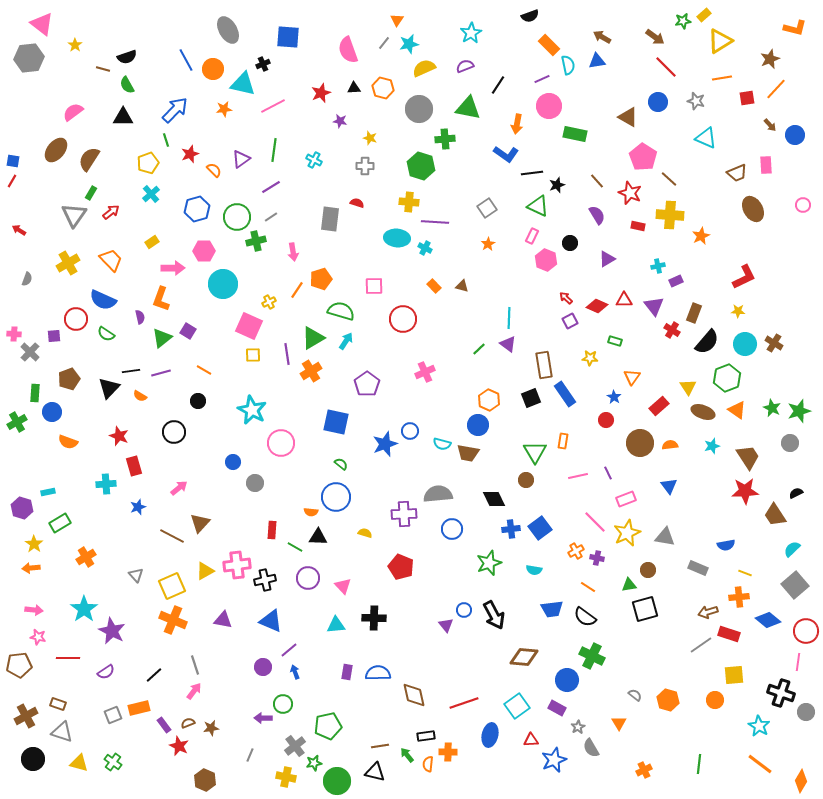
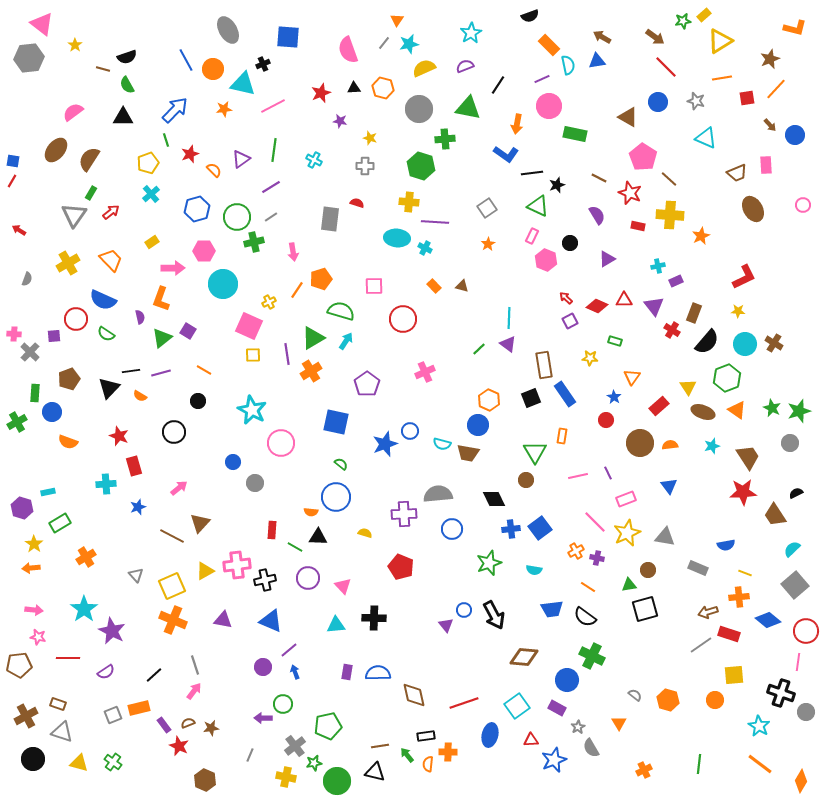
brown line at (597, 181): moved 2 px right, 3 px up; rotated 21 degrees counterclockwise
green cross at (256, 241): moved 2 px left, 1 px down
orange rectangle at (563, 441): moved 1 px left, 5 px up
red star at (745, 491): moved 2 px left, 1 px down
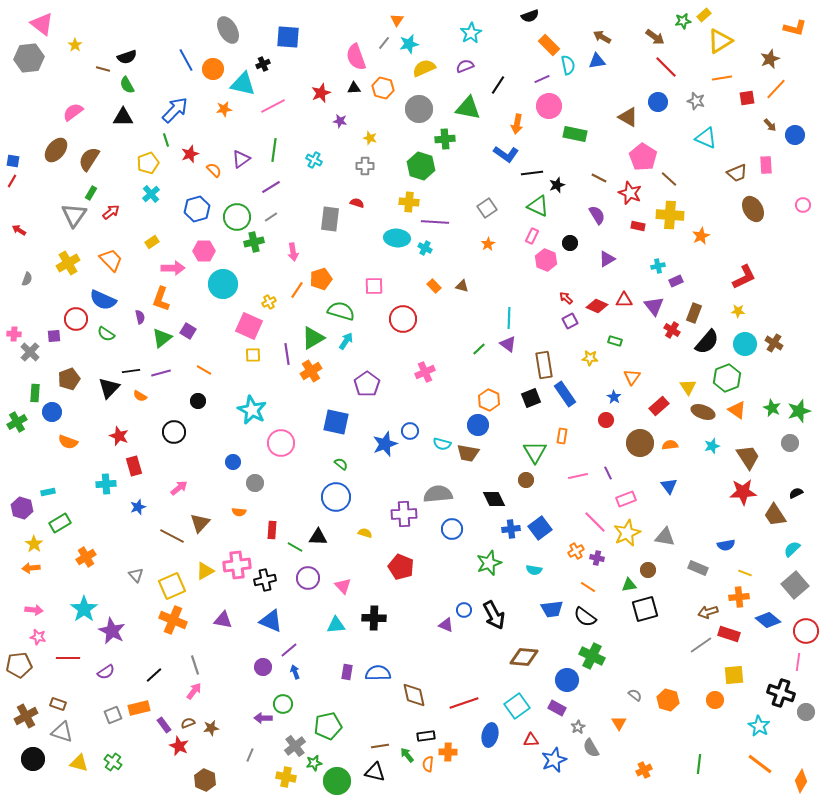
pink semicircle at (348, 50): moved 8 px right, 7 px down
orange semicircle at (311, 512): moved 72 px left
purple triangle at (446, 625): rotated 28 degrees counterclockwise
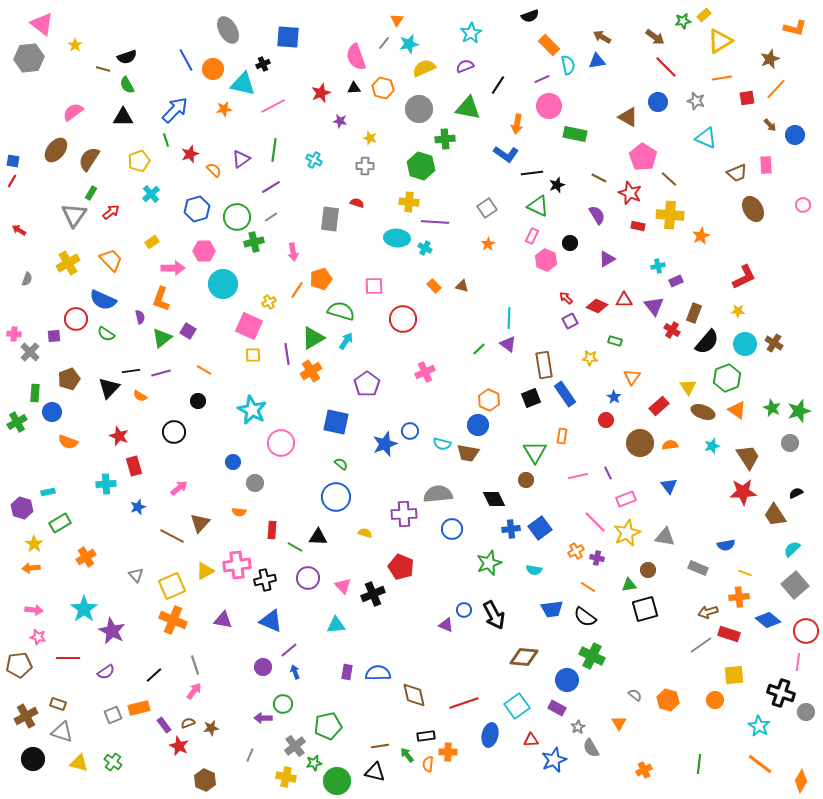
yellow pentagon at (148, 163): moved 9 px left, 2 px up
black cross at (374, 618): moved 1 px left, 24 px up; rotated 25 degrees counterclockwise
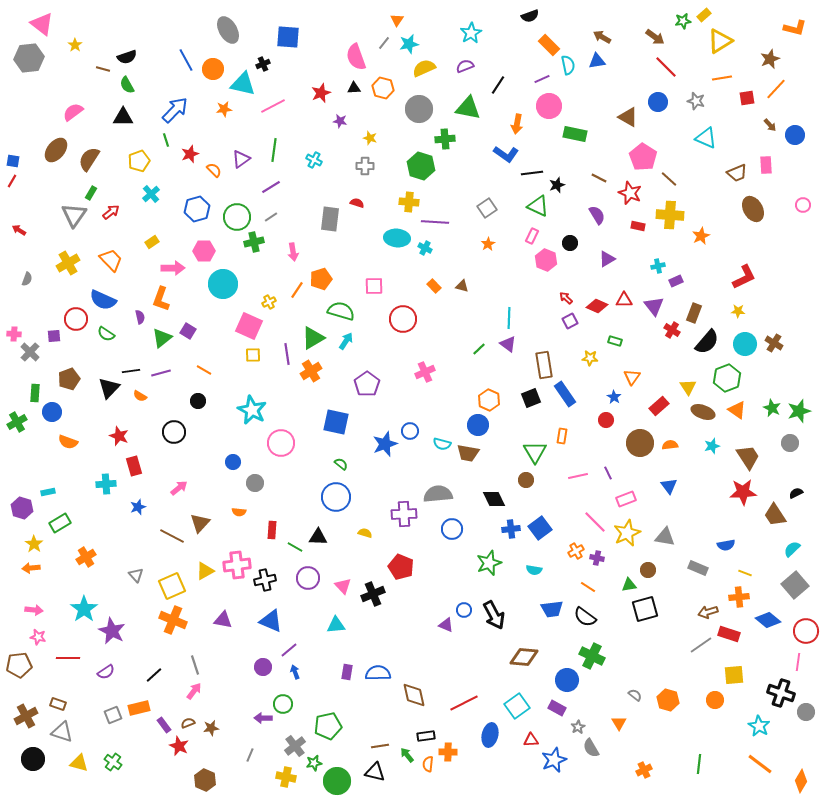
red line at (464, 703): rotated 8 degrees counterclockwise
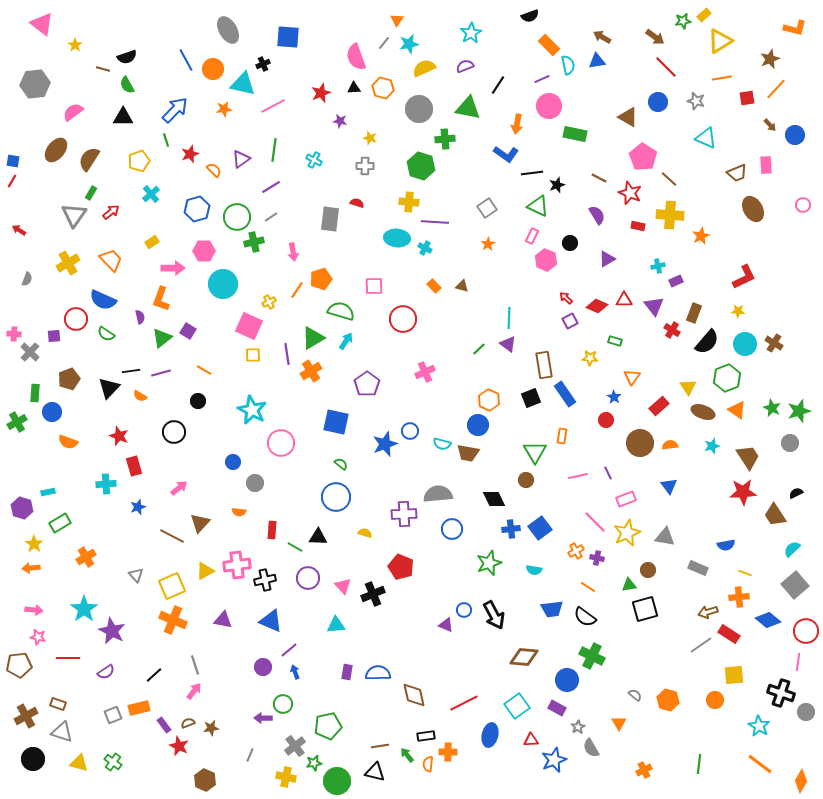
gray hexagon at (29, 58): moved 6 px right, 26 px down
red rectangle at (729, 634): rotated 15 degrees clockwise
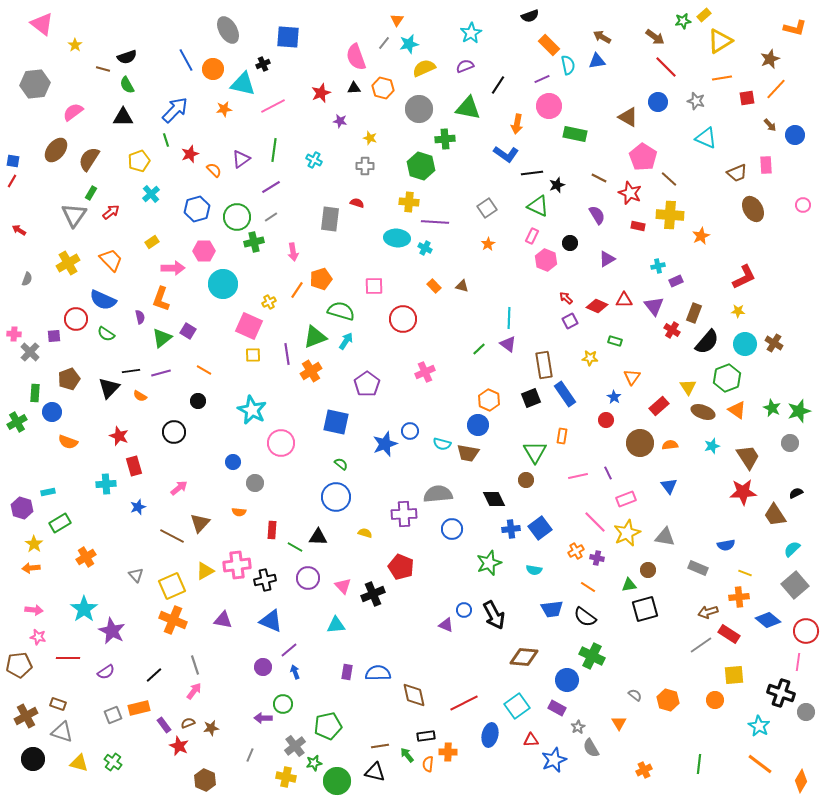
green triangle at (313, 338): moved 2 px right, 1 px up; rotated 10 degrees clockwise
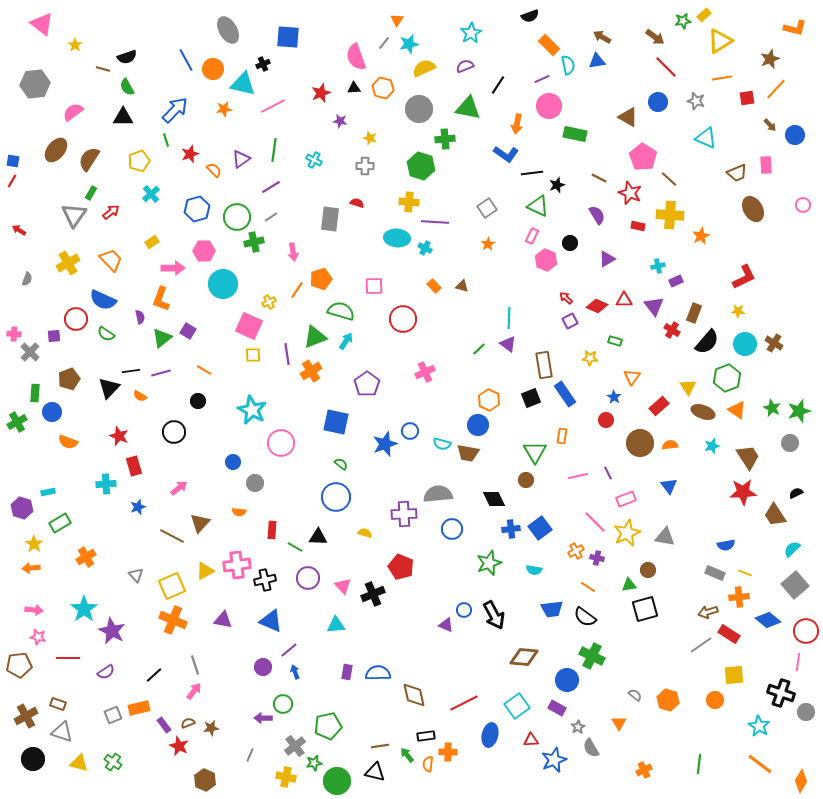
green semicircle at (127, 85): moved 2 px down
gray rectangle at (698, 568): moved 17 px right, 5 px down
